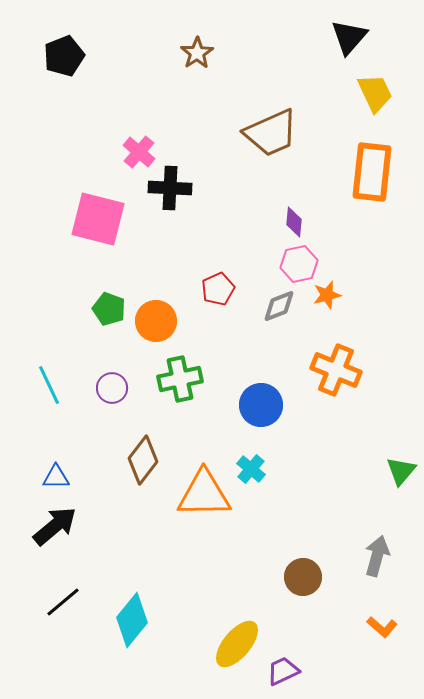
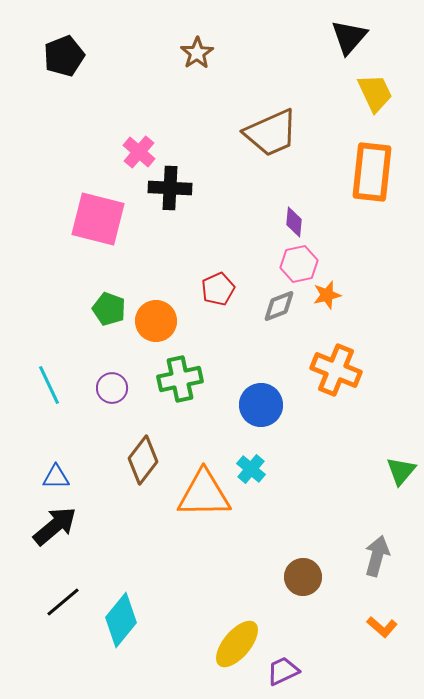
cyan diamond: moved 11 px left
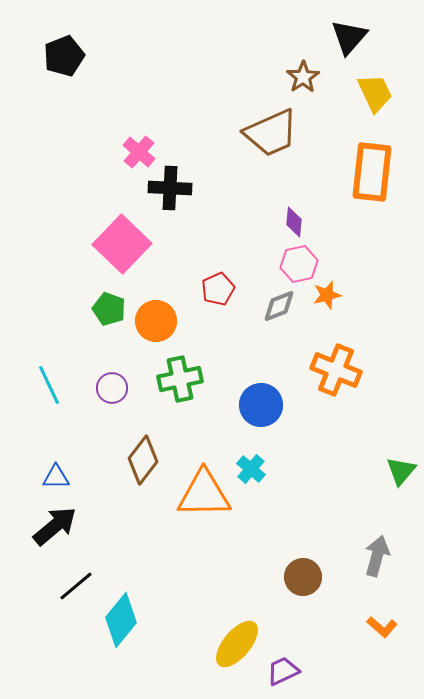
brown star: moved 106 px right, 24 px down
pink square: moved 24 px right, 25 px down; rotated 30 degrees clockwise
black line: moved 13 px right, 16 px up
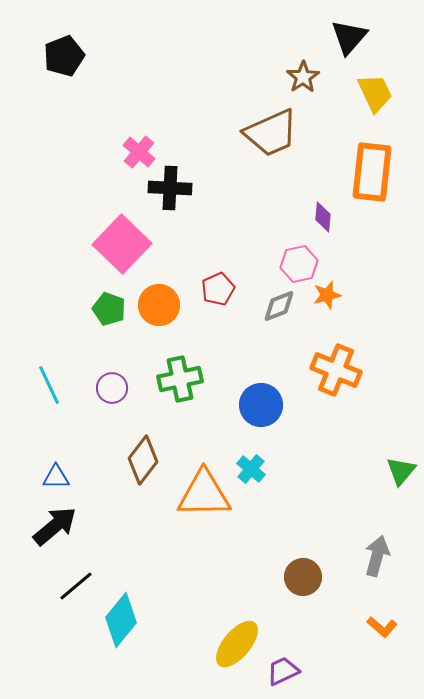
purple diamond: moved 29 px right, 5 px up
orange circle: moved 3 px right, 16 px up
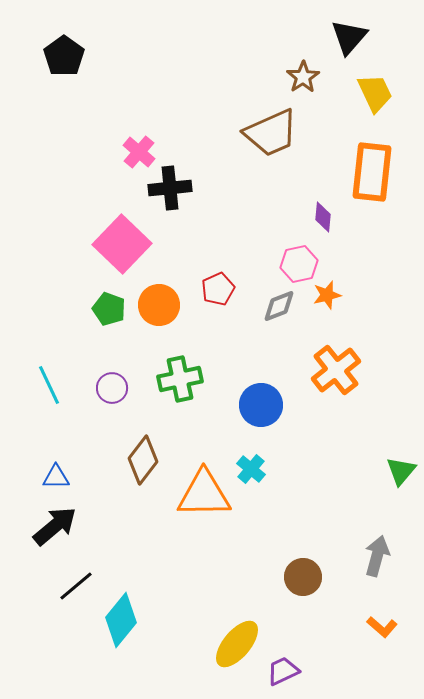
black pentagon: rotated 15 degrees counterclockwise
black cross: rotated 9 degrees counterclockwise
orange cross: rotated 30 degrees clockwise
